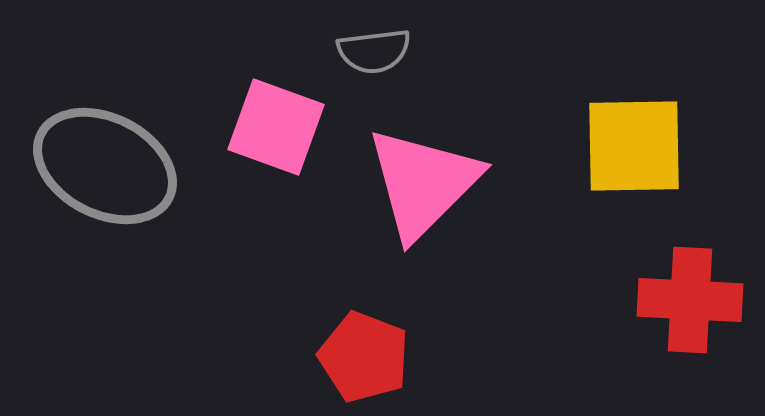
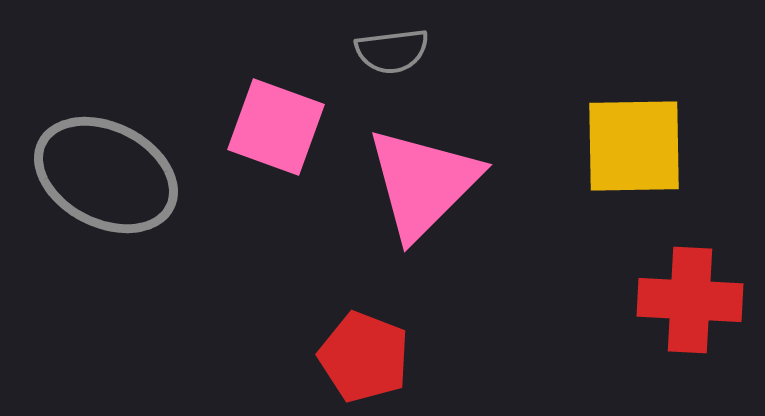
gray semicircle: moved 18 px right
gray ellipse: moved 1 px right, 9 px down
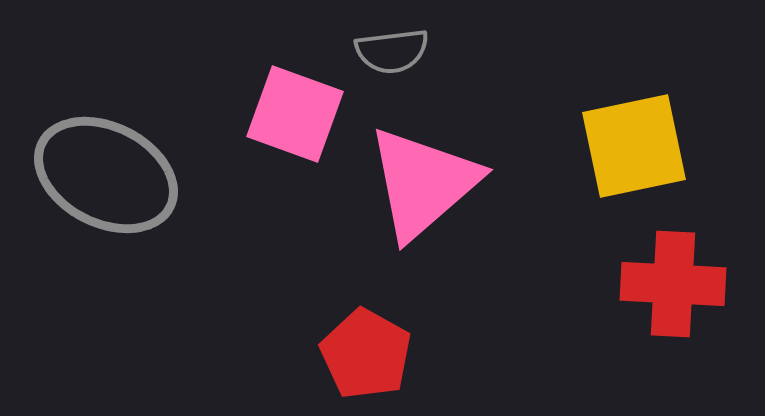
pink square: moved 19 px right, 13 px up
yellow square: rotated 11 degrees counterclockwise
pink triangle: rotated 4 degrees clockwise
red cross: moved 17 px left, 16 px up
red pentagon: moved 2 px right, 3 px up; rotated 8 degrees clockwise
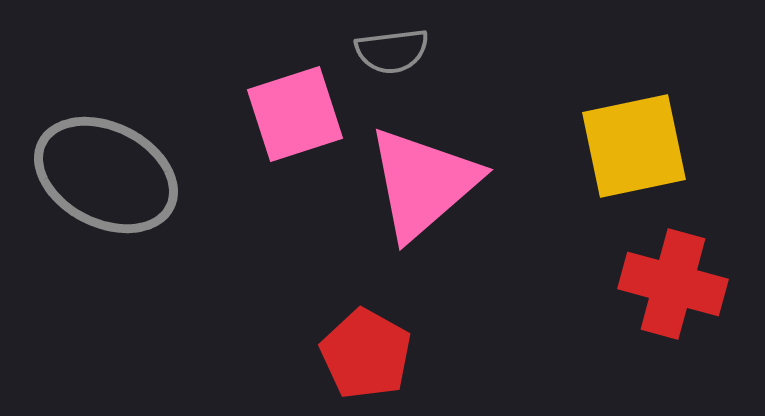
pink square: rotated 38 degrees counterclockwise
red cross: rotated 12 degrees clockwise
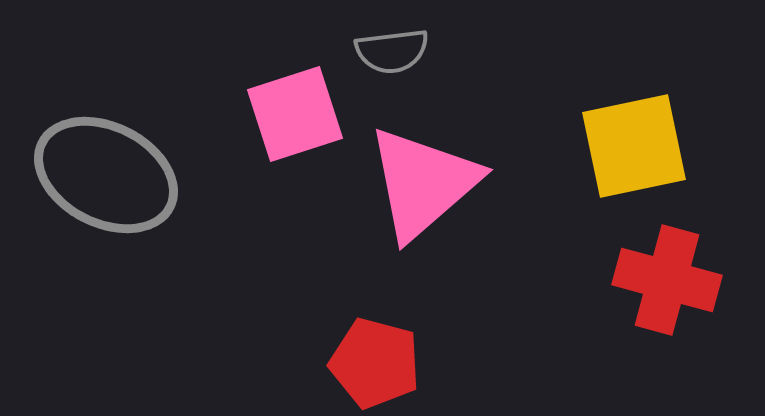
red cross: moved 6 px left, 4 px up
red pentagon: moved 9 px right, 9 px down; rotated 14 degrees counterclockwise
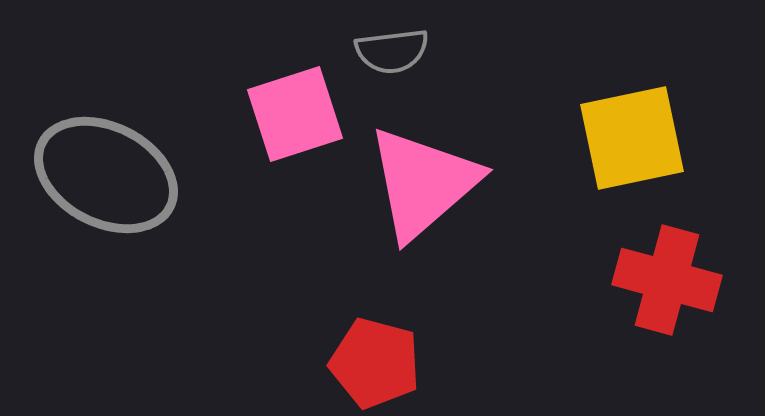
yellow square: moved 2 px left, 8 px up
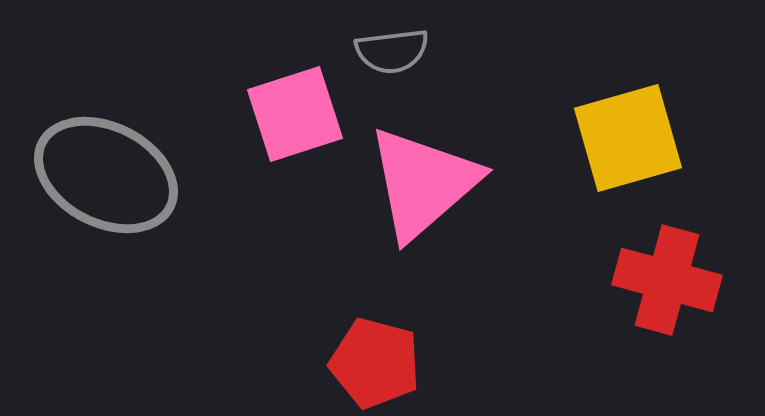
yellow square: moved 4 px left; rotated 4 degrees counterclockwise
